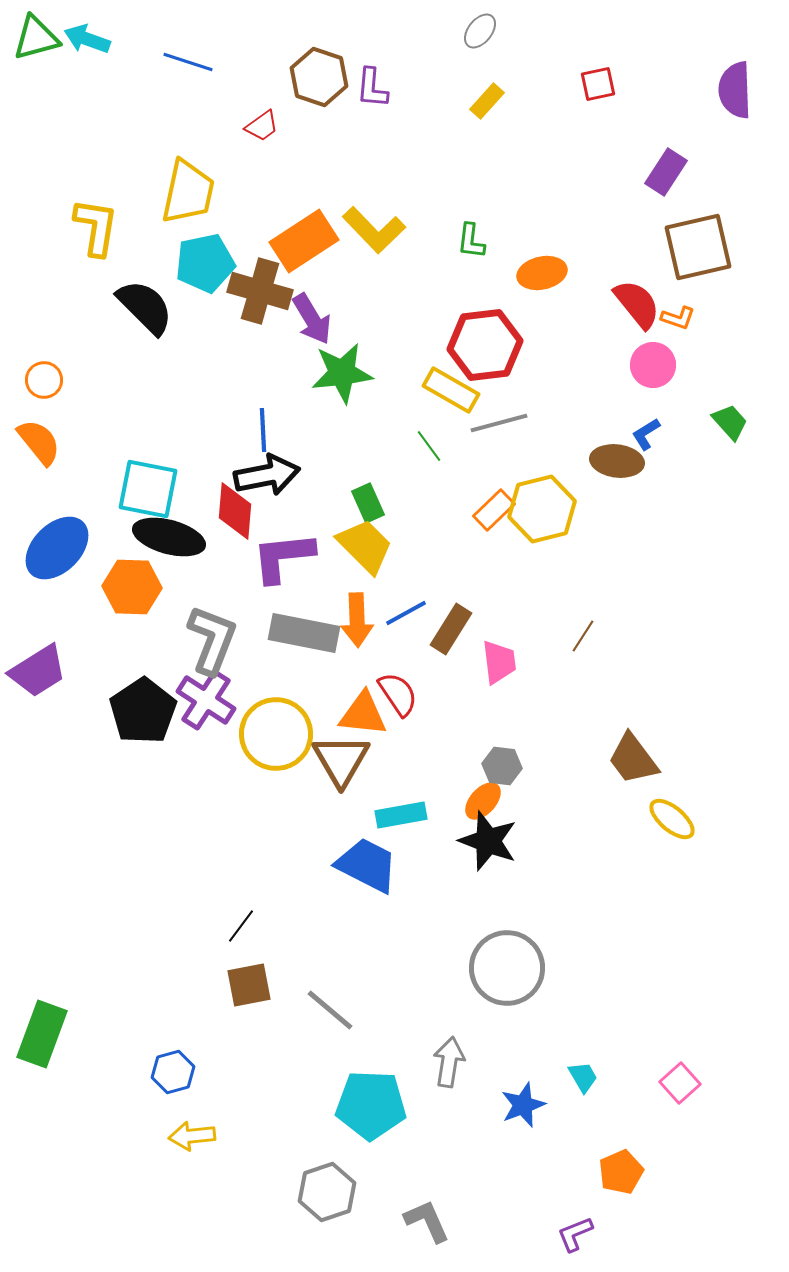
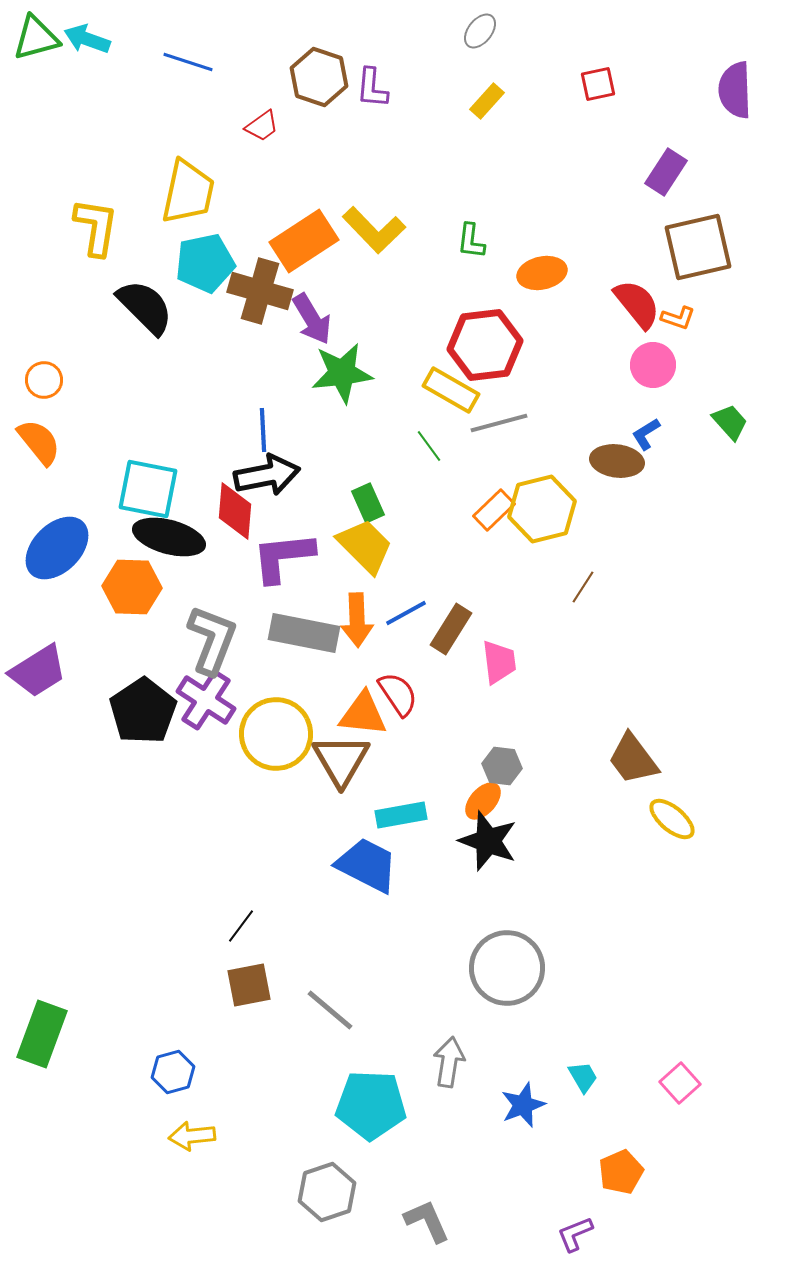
brown line at (583, 636): moved 49 px up
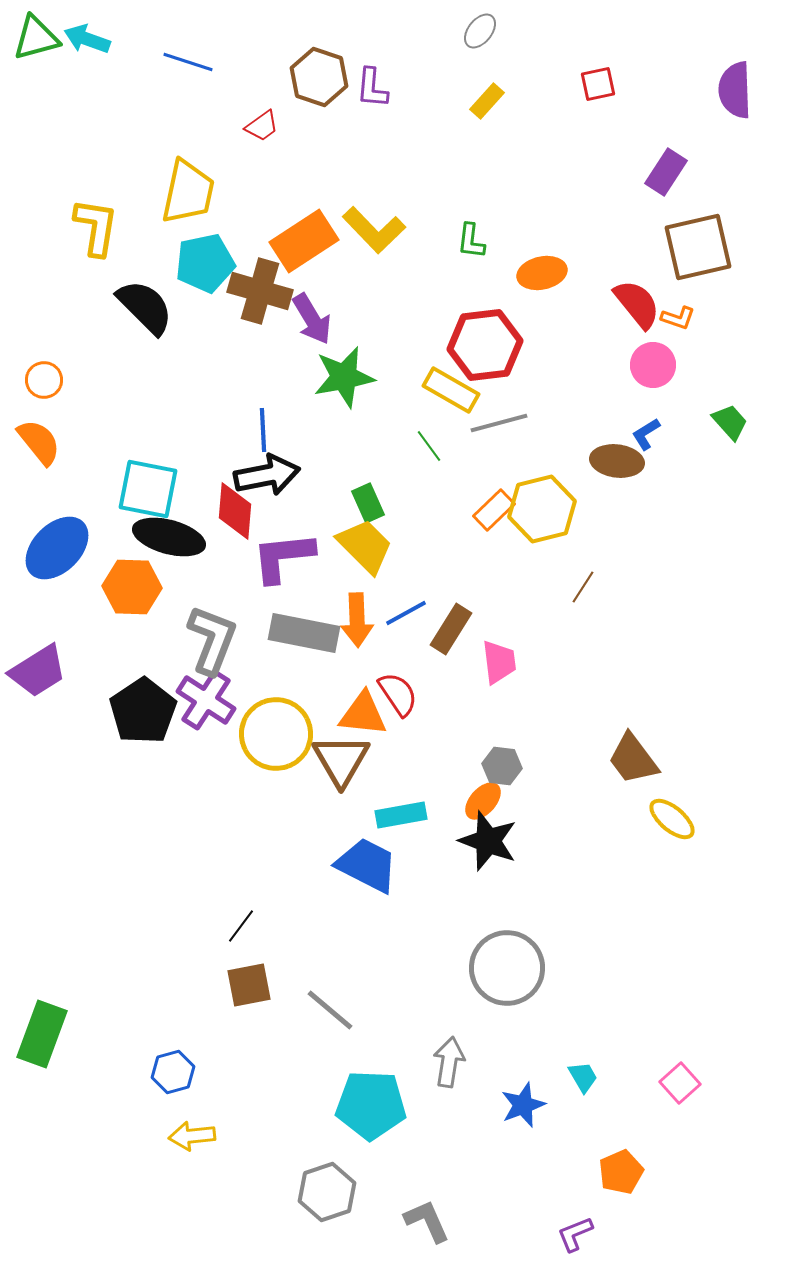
green star at (342, 373): moved 2 px right, 4 px down; rotated 4 degrees counterclockwise
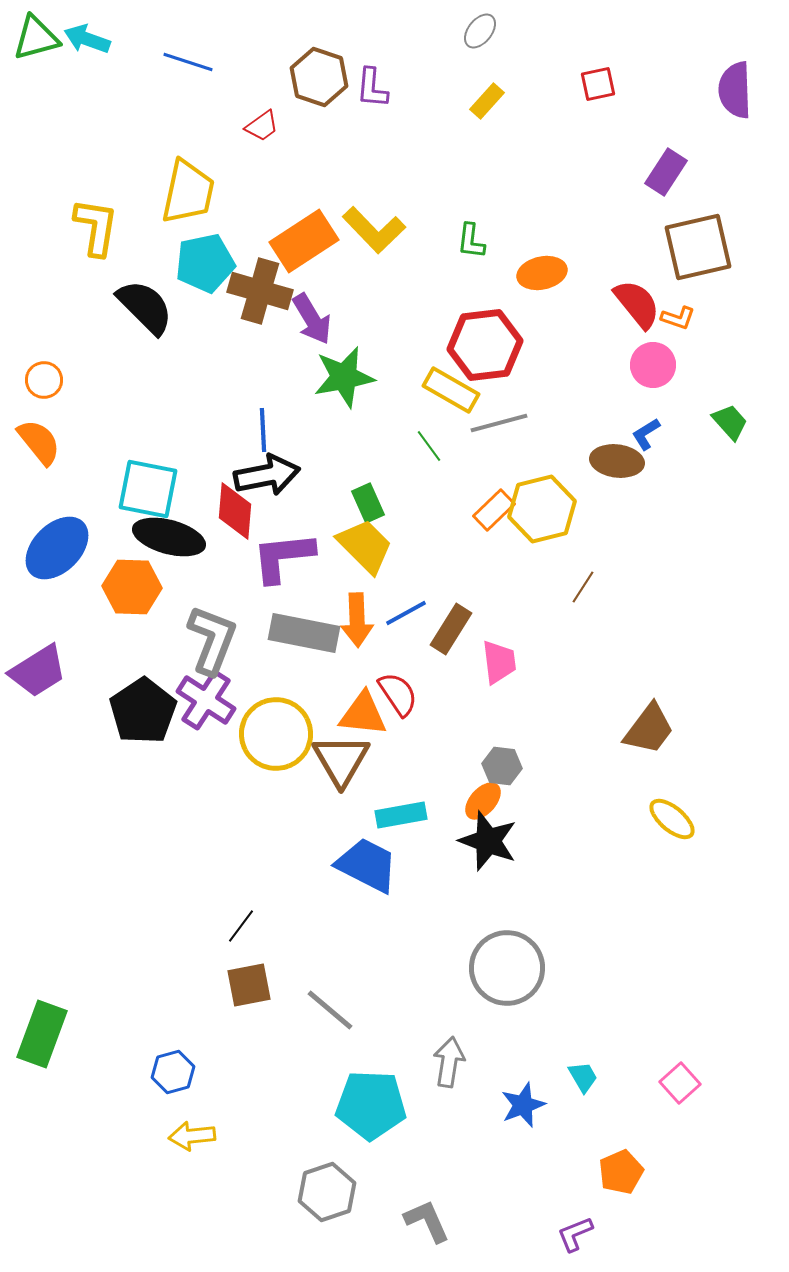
brown trapezoid at (633, 759): moved 16 px right, 30 px up; rotated 106 degrees counterclockwise
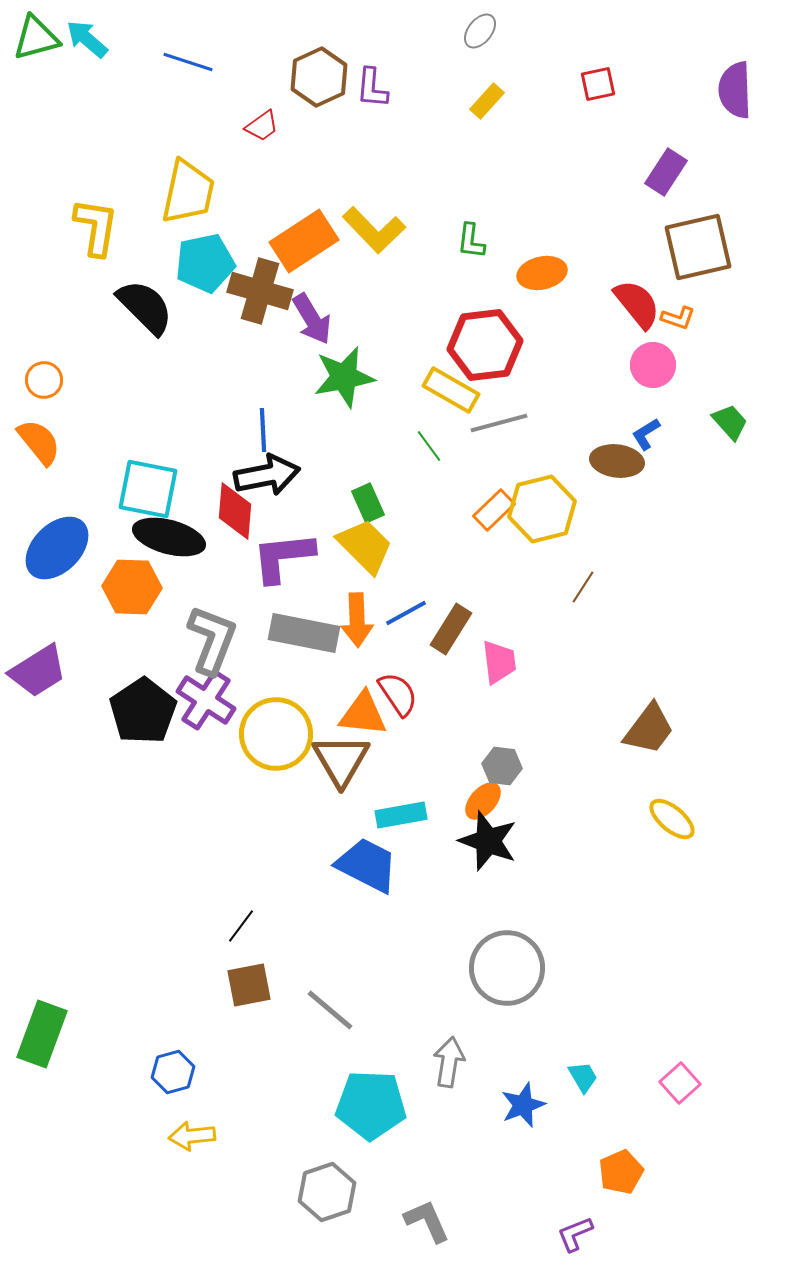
cyan arrow at (87, 39): rotated 21 degrees clockwise
brown hexagon at (319, 77): rotated 16 degrees clockwise
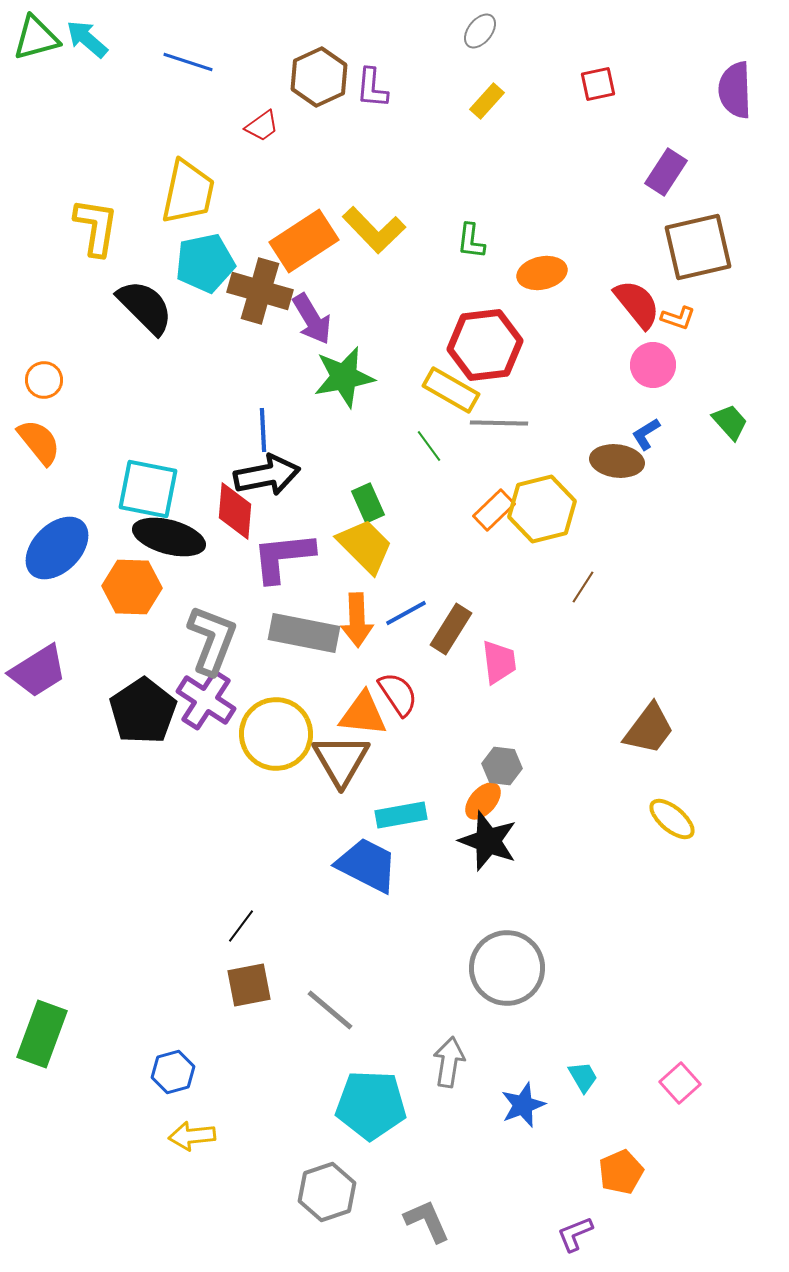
gray line at (499, 423): rotated 16 degrees clockwise
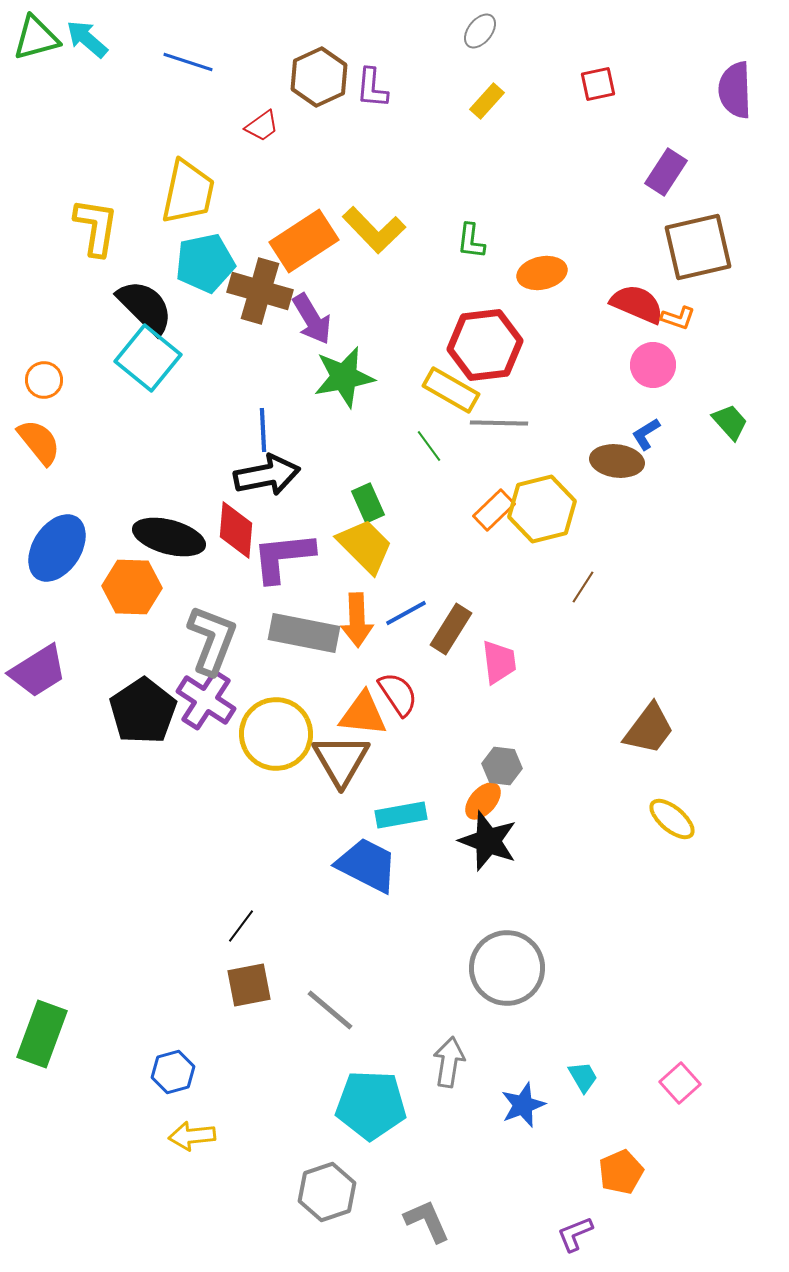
red semicircle at (637, 304): rotated 28 degrees counterclockwise
cyan square at (148, 489): moved 131 px up; rotated 28 degrees clockwise
red diamond at (235, 511): moved 1 px right, 19 px down
blue ellipse at (57, 548): rotated 12 degrees counterclockwise
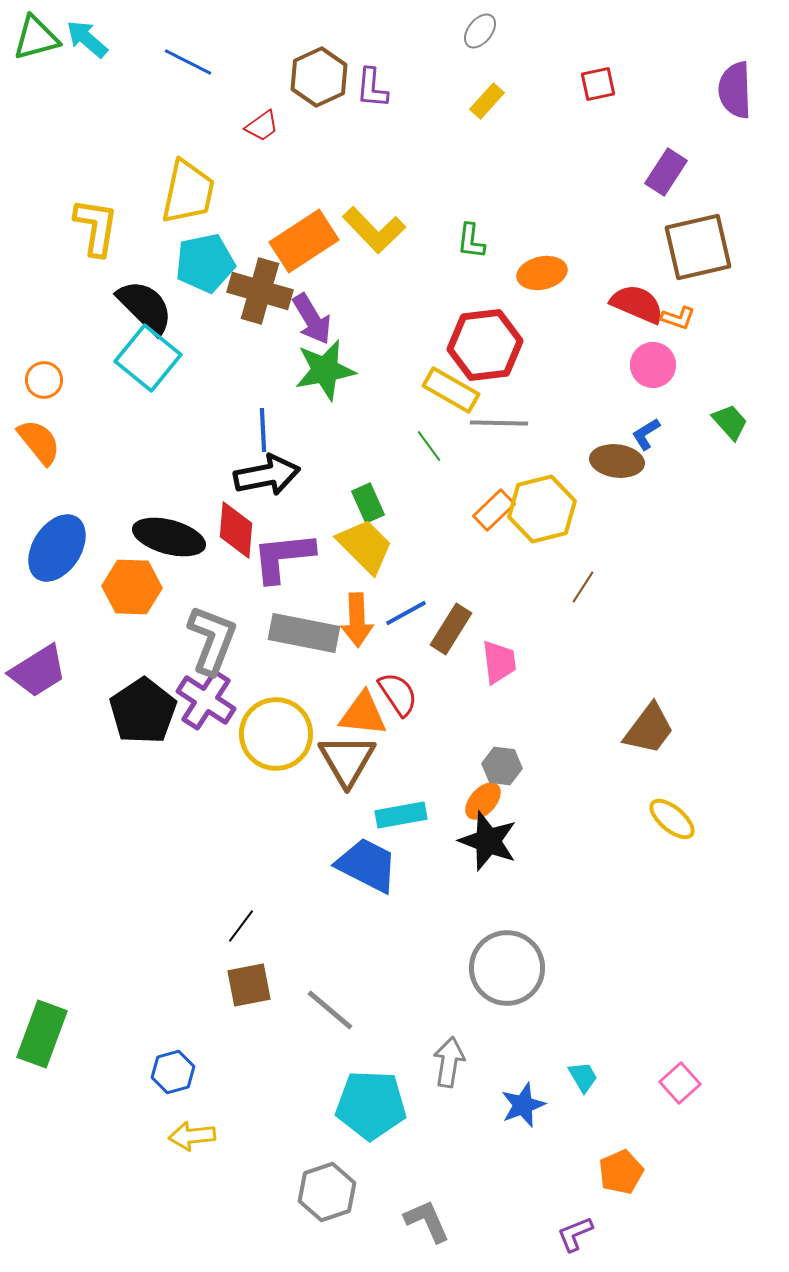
blue line at (188, 62): rotated 9 degrees clockwise
green star at (344, 377): moved 19 px left, 7 px up
brown triangle at (341, 760): moved 6 px right
